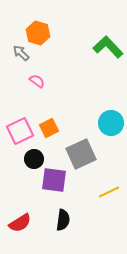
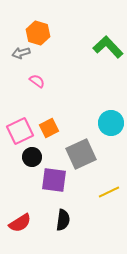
gray arrow: rotated 60 degrees counterclockwise
black circle: moved 2 px left, 2 px up
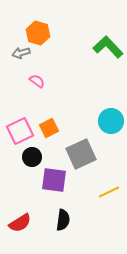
cyan circle: moved 2 px up
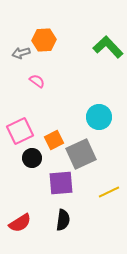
orange hexagon: moved 6 px right, 7 px down; rotated 20 degrees counterclockwise
cyan circle: moved 12 px left, 4 px up
orange square: moved 5 px right, 12 px down
black circle: moved 1 px down
purple square: moved 7 px right, 3 px down; rotated 12 degrees counterclockwise
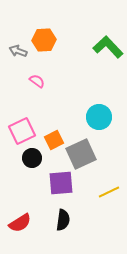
gray arrow: moved 3 px left, 2 px up; rotated 36 degrees clockwise
pink square: moved 2 px right
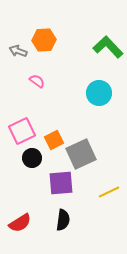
cyan circle: moved 24 px up
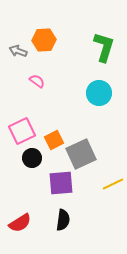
green L-shape: moved 4 px left; rotated 60 degrees clockwise
yellow line: moved 4 px right, 8 px up
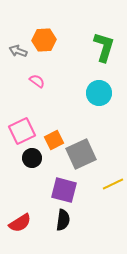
purple square: moved 3 px right, 7 px down; rotated 20 degrees clockwise
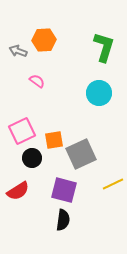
orange square: rotated 18 degrees clockwise
red semicircle: moved 2 px left, 32 px up
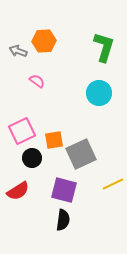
orange hexagon: moved 1 px down
